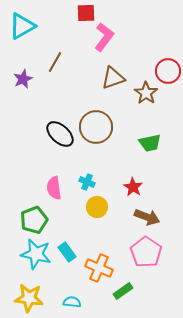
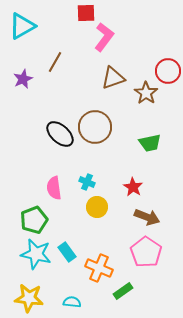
brown circle: moved 1 px left
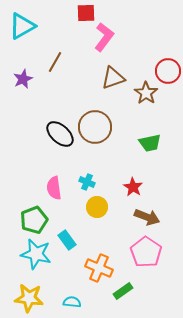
cyan rectangle: moved 12 px up
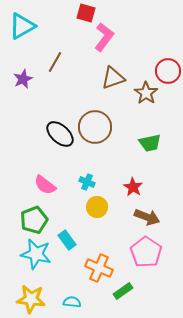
red square: rotated 18 degrees clockwise
pink semicircle: moved 9 px left, 3 px up; rotated 45 degrees counterclockwise
yellow star: moved 2 px right, 1 px down
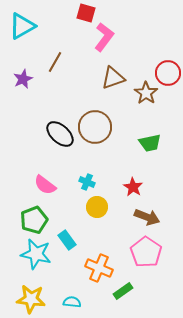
red circle: moved 2 px down
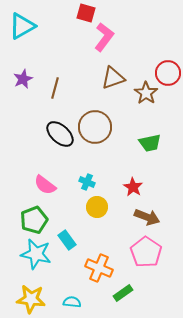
brown line: moved 26 px down; rotated 15 degrees counterclockwise
green rectangle: moved 2 px down
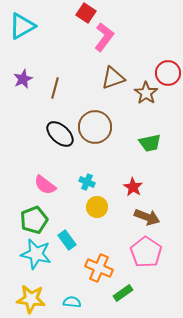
red square: rotated 18 degrees clockwise
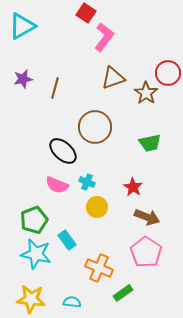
purple star: rotated 12 degrees clockwise
black ellipse: moved 3 px right, 17 px down
pink semicircle: moved 12 px right; rotated 15 degrees counterclockwise
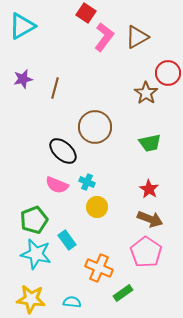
brown triangle: moved 24 px right, 41 px up; rotated 10 degrees counterclockwise
red star: moved 16 px right, 2 px down
brown arrow: moved 3 px right, 2 px down
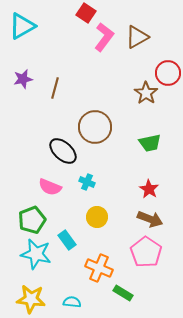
pink semicircle: moved 7 px left, 2 px down
yellow circle: moved 10 px down
green pentagon: moved 2 px left
green rectangle: rotated 66 degrees clockwise
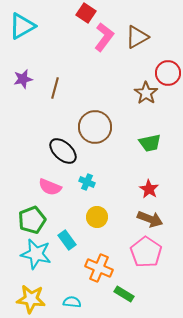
green rectangle: moved 1 px right, 1 px down
